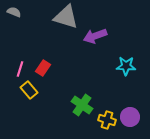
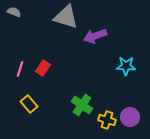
yellow rectangle: moved 14 px down
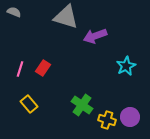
cyan star: rotated 30 degrees counterclockwise
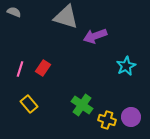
purple circle: moved 1 px right
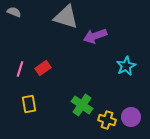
red rectangle: rotated 21 degrees clockwise
yellow rectangle: rotated 30 degrees clockwise
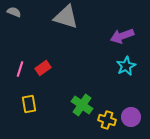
purple arrow: moved 27 px right
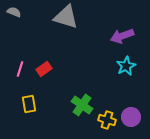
red rectangle: moved 1 px right, 1 px down
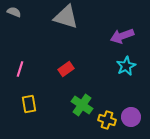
red rectangle: moved 22 px right
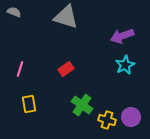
cyan star: moved 1 px left, 1 px up
